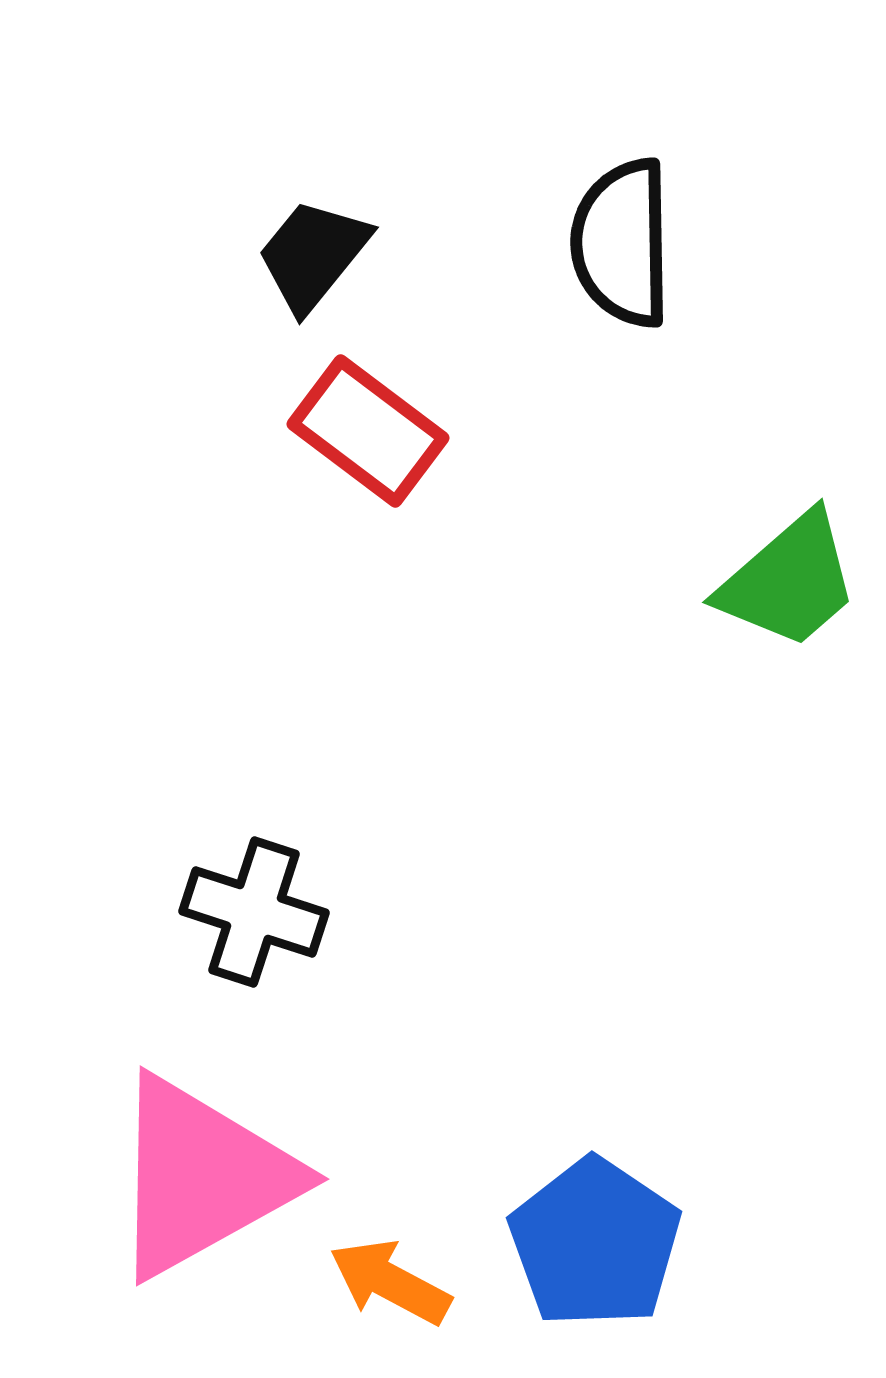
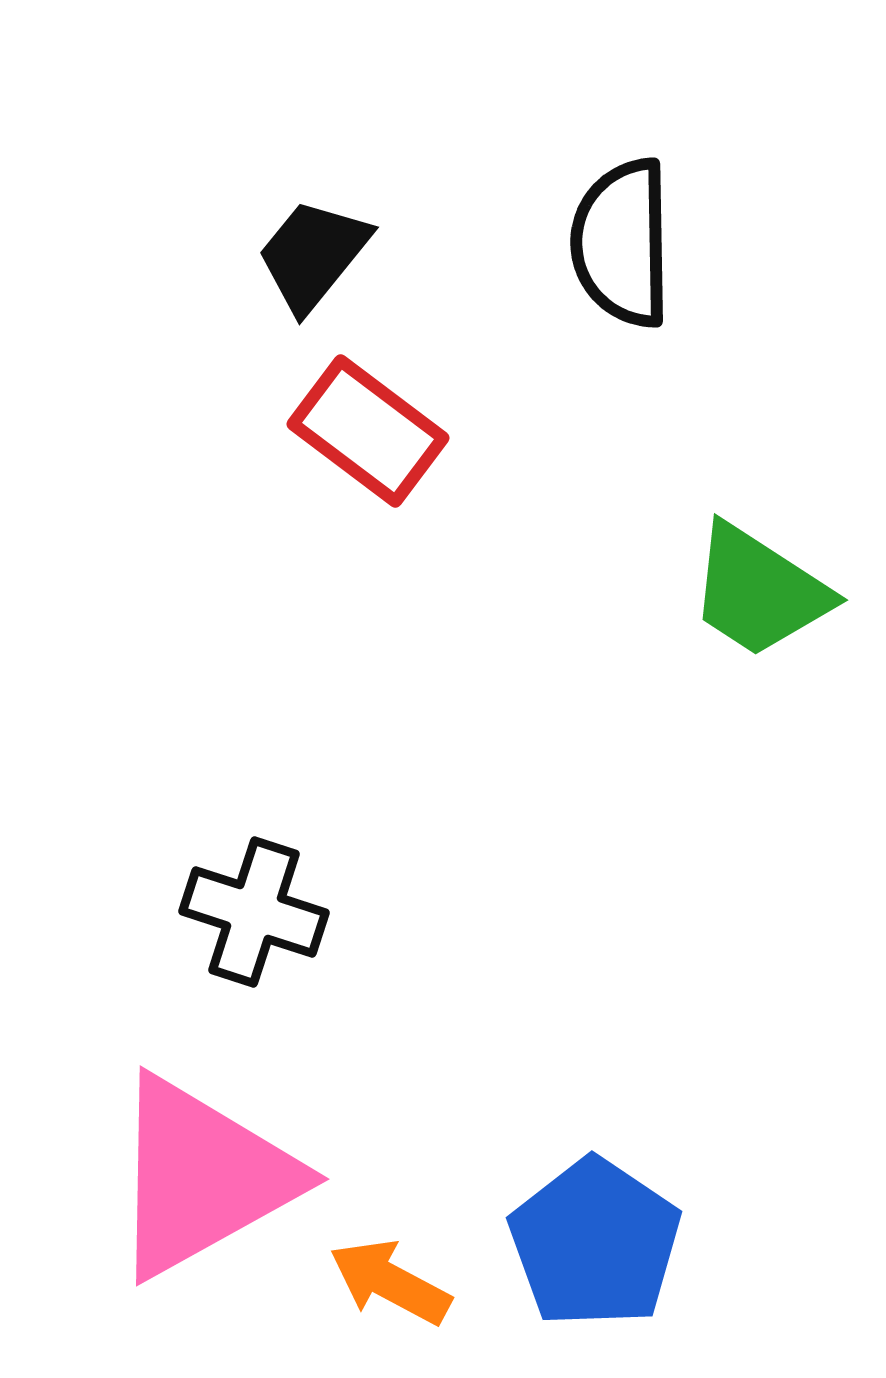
green trapezoid: moved 30 px left, 10 px down; rotated 74 degrees clockwise
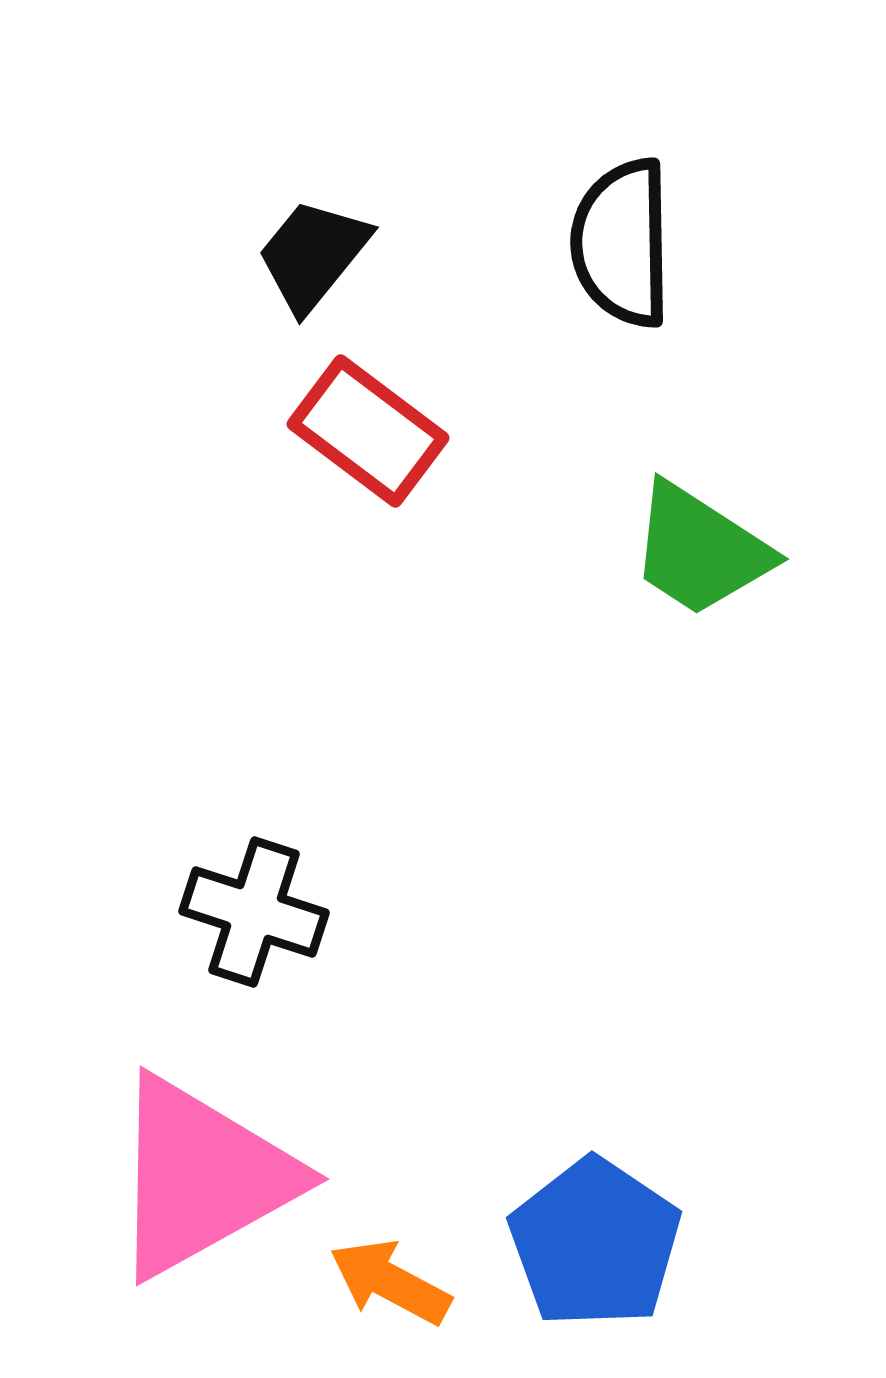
green trapezoid: moved 59 px left, 41 px up
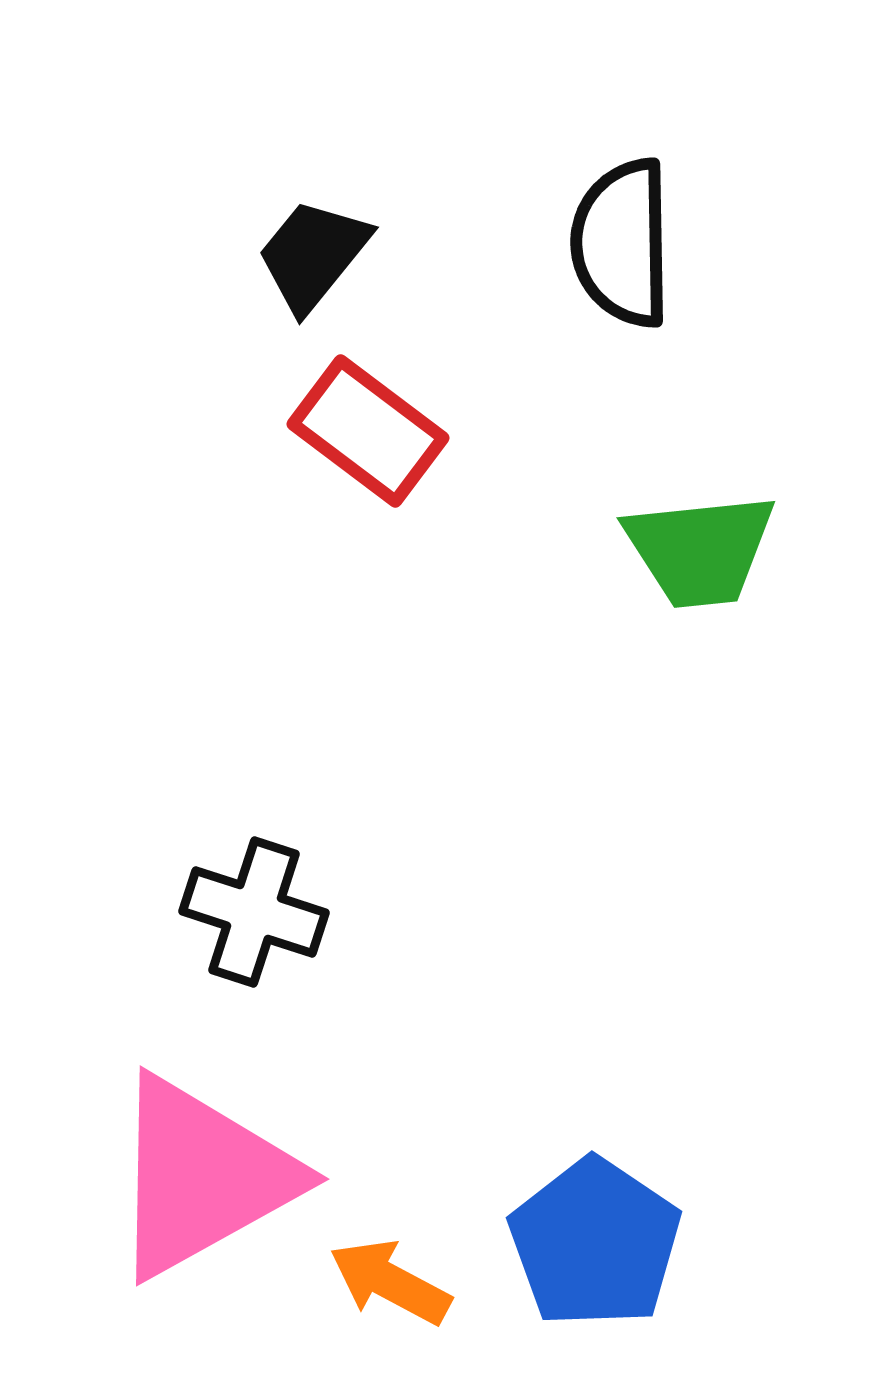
green trapezoid: rotated 39 degrees counterclockwise
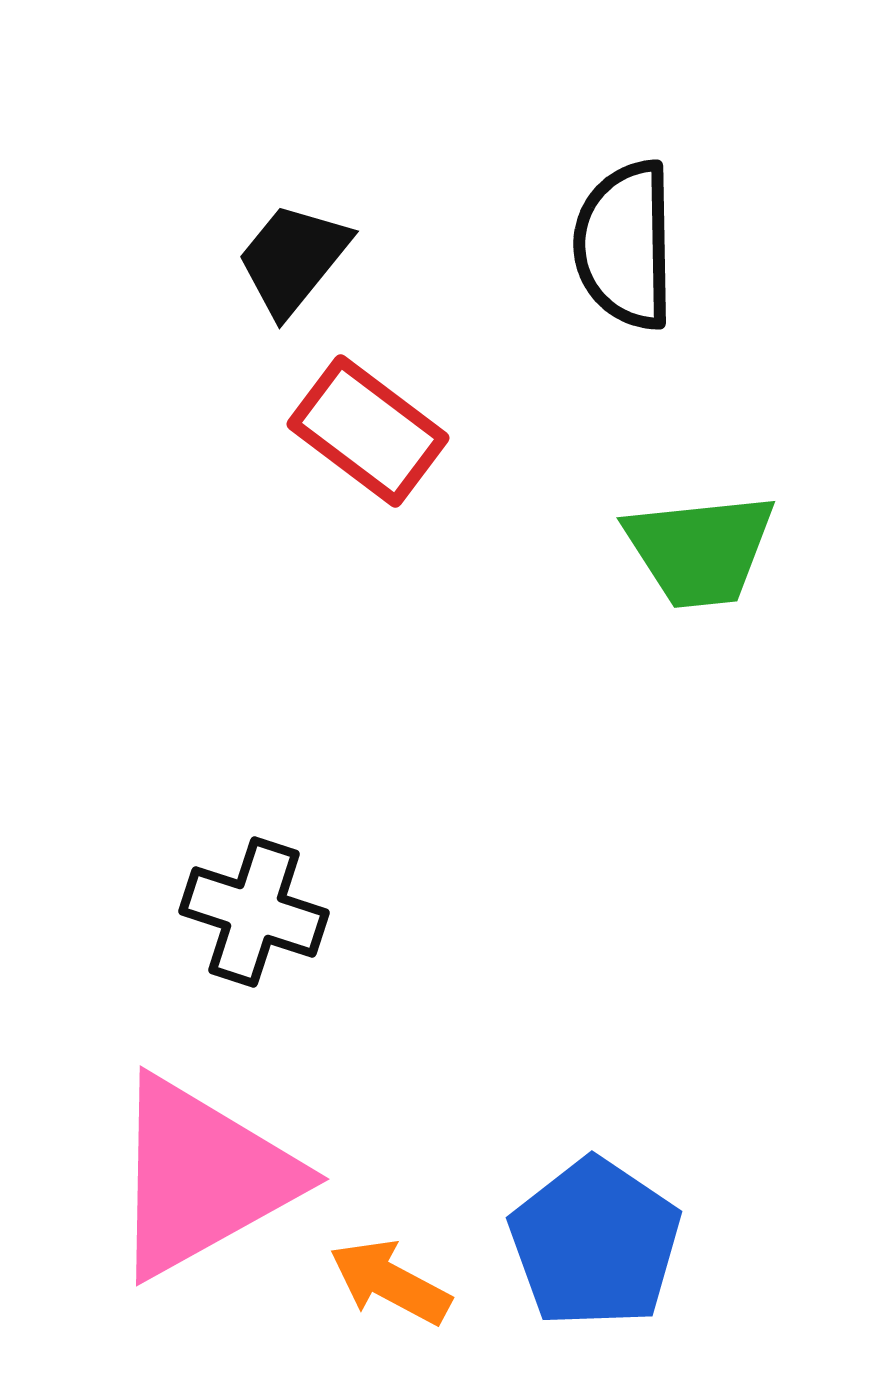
black semicircle: moved 3 px right, 2 px down
black trapezoid: moved 20 px left, 4 px down
